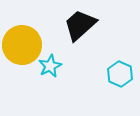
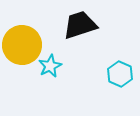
black trapezoid: rotated 24 degrees clockwise
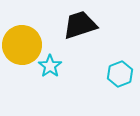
cyan star: rotated 10 degrees counterclockwise
cyan hexagon: rotated 15 degrees clockwise
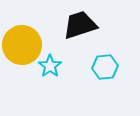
cyan hexagon: moved 15 px left, 7 px up; rotated 15 degrees clockwise
